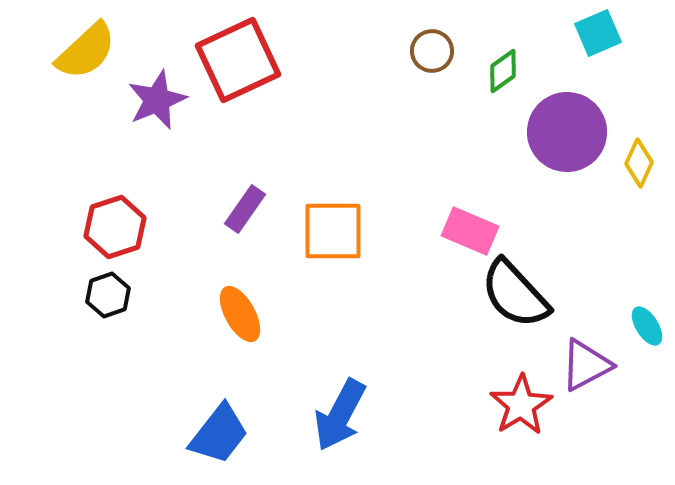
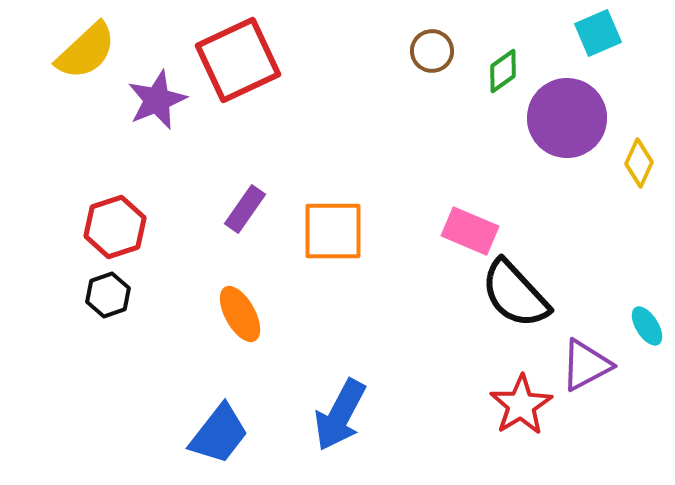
purple circle: moved 14 px up
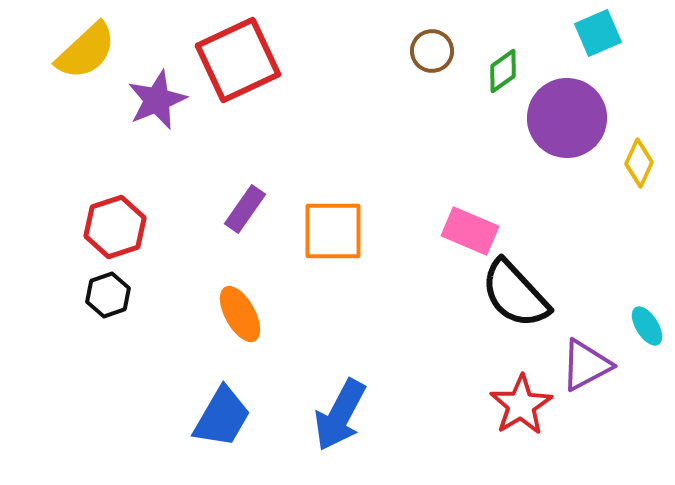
blue trapezoid: moved 3 px right, 17 px up; rotated 8 degrees counterclockwise
